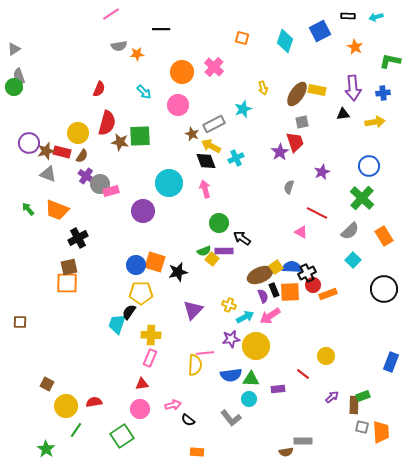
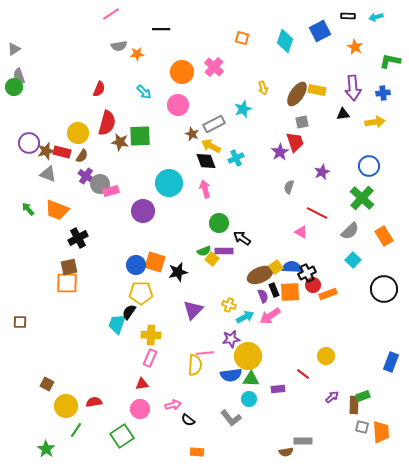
yellow circle at (256, 346): moved 8 px left, 10 px down
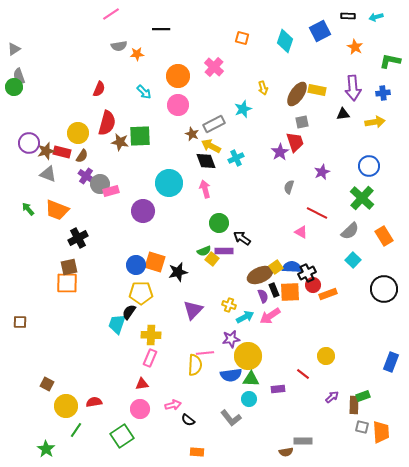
orange circle at (182, 72): moved 4 px left, 4 px down
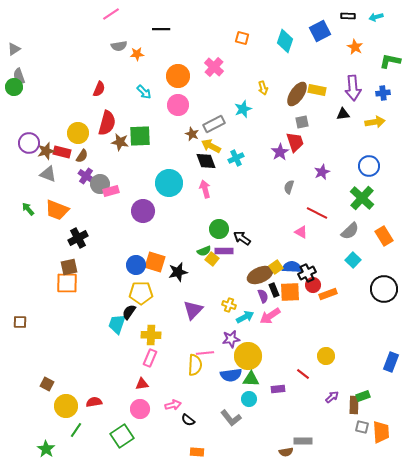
green circle at (219, 223): moved 6 px down
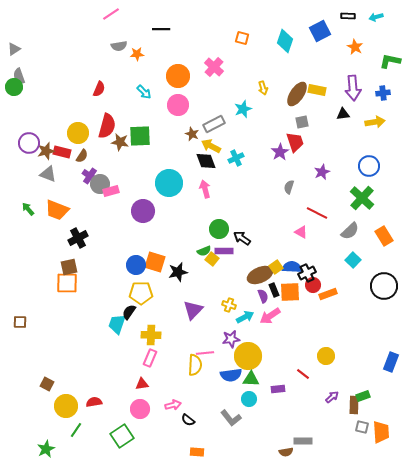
red semicircle at (107, 123): moved 3 px down
purple cross at (86, 176): moved 4 px right
black circle at (384, 289): moved 3 px up
green star at (46, 449): rotated 12 degrees clockwise
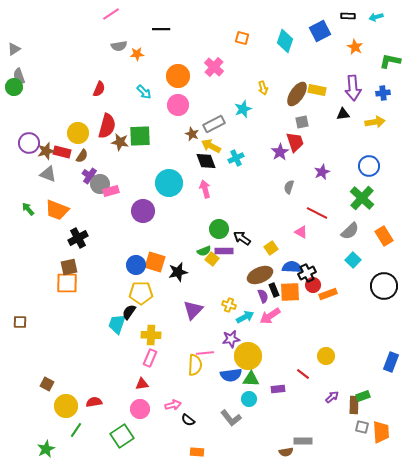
yellow square at (276, 267): moved 5 px left, 19 px up
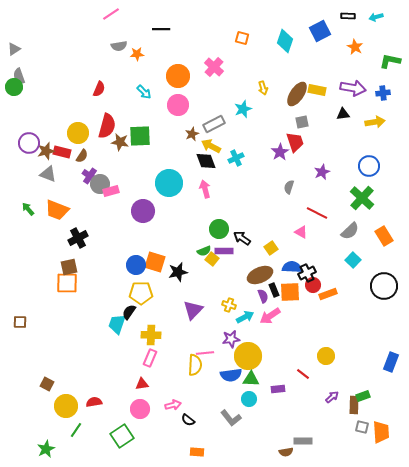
purple arrow at (353, 88): rotated 75 degrees counterclockwise
brown star at (192, 134): rotated 24 degrees clockwise
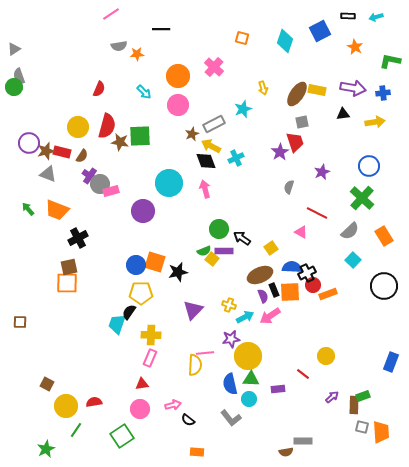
yellow circle at (78, 133): moved 6 px up
blue semicircle at (231, 375): moved 1 px left, 9 px down; rotated 85 degrees clockwise
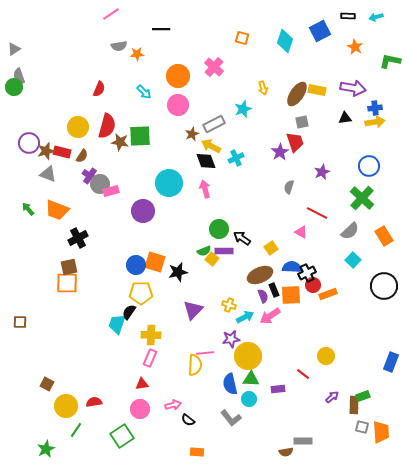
blue cross at (383, 93): moved 8 px left, 15 px down
black triangle at (343, 114): moved 2 px right, 4 px down
orange square at (290, 292): moved 1 px right, 3 px down
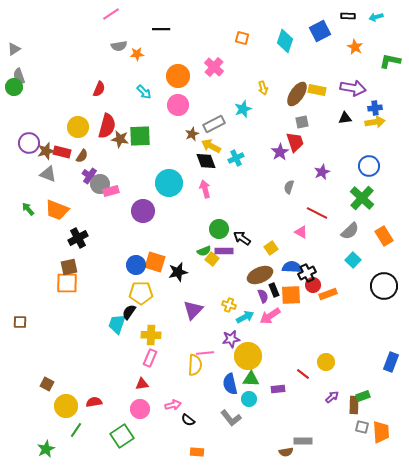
brown star at (120, 142): moved 3 px up
yellow circle at (326, 356): moved 6 px down
